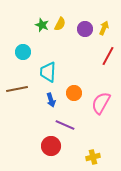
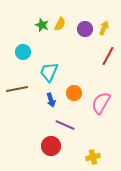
cyan trapezoid: moved 1 px right; rotated 20 degrees clockwise
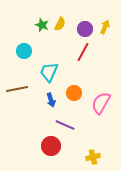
yellow arrow: moved 1 px right, 1 px up
cyan circle: moved 1 px right, 1 px up
red line: moved 25 px left, 4 px up
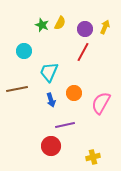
yellow semicircle: moved 1 px up
purple line: rotated 36 degrees counterclockwise
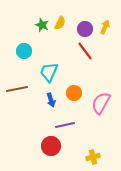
red line: moved 2 px right, 1 px up; rotated 66 degrees counterclockwise
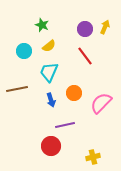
yellow semicircle: moved 11 px left, 23 px down; rotated 24 degrees clockwise
red line: moved 5 px down
pink semicircle: rotated 15 degrees clockwise
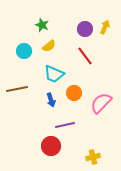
cyan trapezoid: moved 5 px right, 2 px down; rotated 90 degrees counterclockwise
